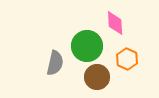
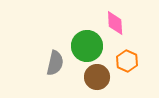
orange hexagon: moved 2 px down
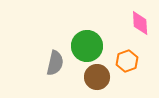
pink diamond: moved 25 px right
orange hexagon: rotated 15 degrees clockwise
